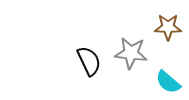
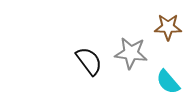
black semicircle: rotated 12 degrees counterclockwise
cyan semicircle: rotated 8 degrees clockwise
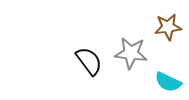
brown star: rotated 8 degrees counterclockwise
cyan semicircle: rotated 24 degrees counterclockwise
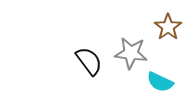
brown star: rotated 28 degrees counterclockwise
cyan semicircle: moved 8 px left
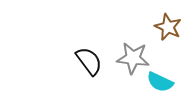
brown star: rotated 12 degrees counterclockwise
gray star: moved 2 px right, 5 px down
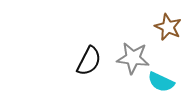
black semicircle: rotated 64 degrees clockwise
cyan semicircle: moved 1 px right
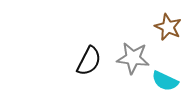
cyan semicircle: moved 4 px right, 1 px up
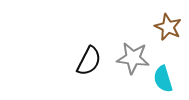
cyan semicircle: moved 2 px left, 2 px up; rotated 48 degrees clockwise
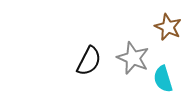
gray star: rotated 16 degrees clockwise
